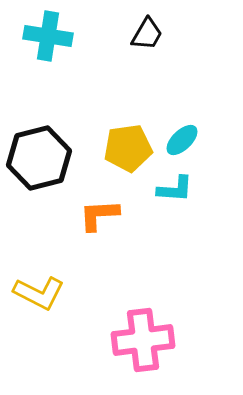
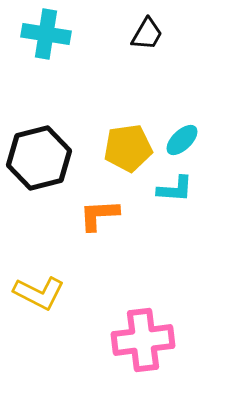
cyan cross: moved 2 px left, 2 px up
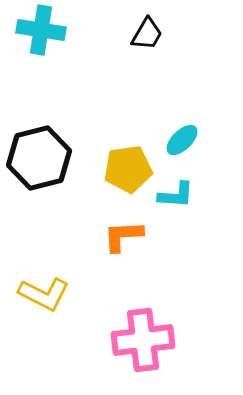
cyan cross: moved 5 px left, 4 px up
yellow pentagon: moved 21 px down
cyan L-shape: moved 1 px right, 6 px down
orange L-shape: moved 24 px right, 21 px down
yellow L-shape: moved 5 px right, 1 px down
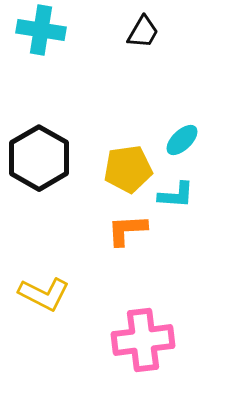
black trapezoid: moved 4 px left, 2 px up
black hexagon: rotated 16 degrees counterclockwise
orange L-shape: moved 4 px right, 6 px up
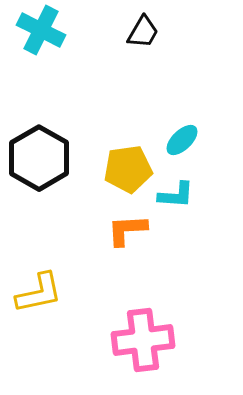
cyan cross: rotated 18 degrees clockwise
yellow L-shape: moved 5 px left, 1 px up; rotated 39 degrees counterclockwise
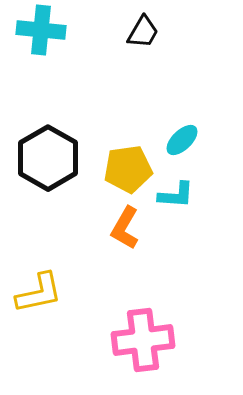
cyan cross: rotated 21 degrees counterclockwise
black hexagon: moved 9 px right
orange L-shape: moved 2 px left, 2 px up; rotated 57 degrees counterclockwise
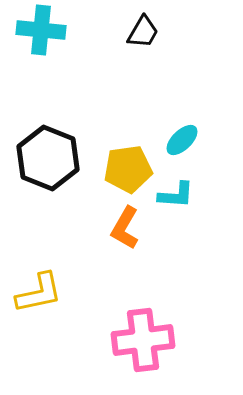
black hexagon: rotated 8 degrees counterclockwise
